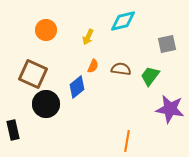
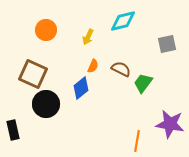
brown semicircle: rotated 18 degrees clockwise
green trapezoid: moved 7 px left, 7 px down
blue diamond: moved 4 px right, 1 px down
purple star: moved 15 px down
orange line: moved 10 px right
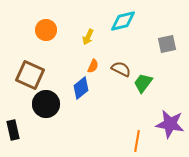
brown square: moved 3 px left, 1 px down
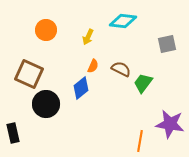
cyan diamond: rotated 20 degrees clockwise
brown square: moved 1 px left, 1 px up
black rectangle: moved 3 px down
orange line: moved 3 px right
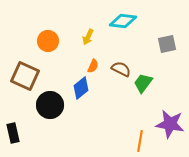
orange circle: moved 2 px right, 11 px down
brown square: moved 4 px left, 2 px down
black circle: moved 4 px right, 1 px down
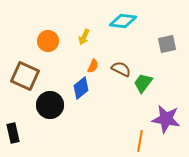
yellow arrow: moved 4 px left
purple star: moved 4 px left, 5 px up
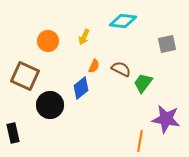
orange semicircle: moved 1 px right
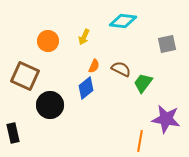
blue diamond: moved 5 px right
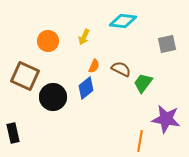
black circle: moved 3 px right, 8 px up
